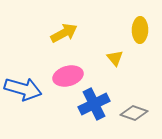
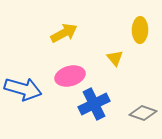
pink ellipse: moved 2 px right
gray diamond: moved 9 px right
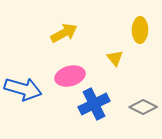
gray diamond: moved 6 px up; rotated 8 degrees clockwise
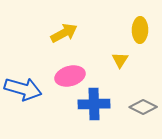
yellow triangle: moved 5 px right, 2 px down; rotated 12 degrees clockwise
blue cross: rotated 24 degrees clockwise
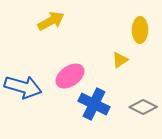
yellow arrow: moved 13 px left, 12 px up
yellow triangle: rotated 24 degrees clockwise
pink ellipse: rotated 20 degrees counterclockwise
blue arrow: moved 2 px up
blue cross: rotated 28 degrees clockwise
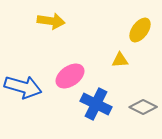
yellow arrow: rotated 36 degrees clockwise
yellow ellipse: rotated 35 degrees clockwise
yellow triangle: rotated 30 degrees clockwise
blue cross: moved 2 px right
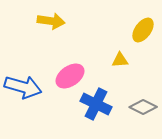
yellow ellipse: moved 3 px right
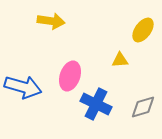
pink ellipse: rotated 36 degrees counterclockwise
gray diamond: rotated 44 degrees counterclockwise
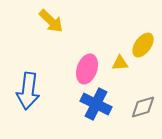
yellow arrow: rotated 36 degrees clockwise
yellow ellipse: moved 15 px down
yellow triangle: moved 3 px down
pink ellipse: moved 17 px right, 7 px up
blue arrow: moved 5 px right, 4 px down; rotated 81 degrees clockwise
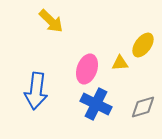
blue arrow: moved 8 px right
